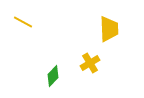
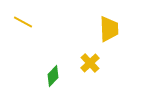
yellow cross: rotated 12 degrees counterclockwise
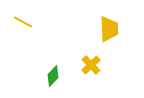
yellow cross: moved 1 px right, 2 px down
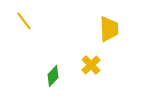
yellow line: moved 1 px right, 1 px up; rotated 24 degrees clockwise
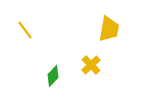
yellow line: moved 1 px right, 9 px down
yellow trapezoid: rotated 12 degrees clockwise
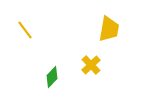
green diamond: moved 1 px left, 1 px down
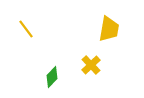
yellow line: moved 1 px right, 1 px up
